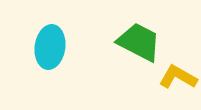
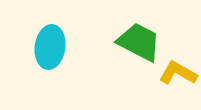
yellow L-shape: moved 4 px up
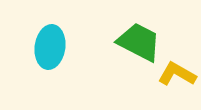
yellow L-shape: moved 1 px left, 1 px down
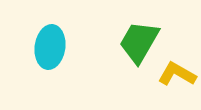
green trapezoid: rotated 87 degrees counterclockwise
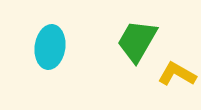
green trapezoid: moved 2 px left, 1 px up
